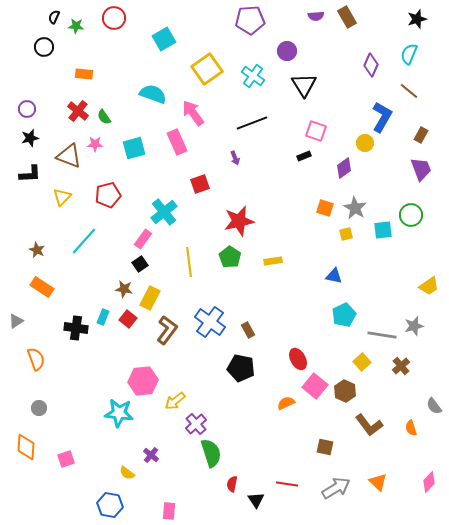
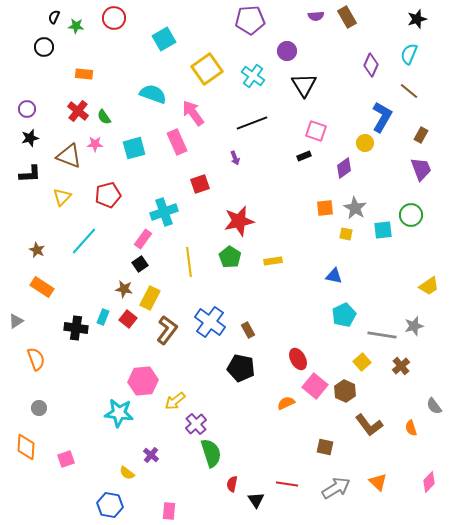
orange square at (325, 208): rotated 24 degrees counterclockwise
cyan cross at (164, 212): rotated 20 degrees clockwise
yellow square at (346, 234): rotated 24 degrees clockwise
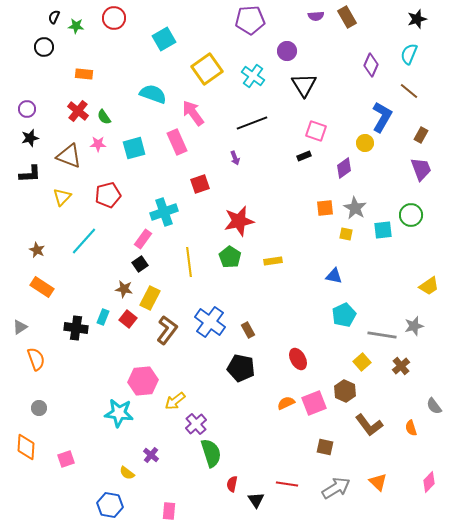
pink star at (95, 144): moved 3 px right
gray triangle at (16, 321): moved 4 px right, 6 px down
pink square at (315, 386): moved 1 px left, 17 px down; rotated 30 degrees clockwise
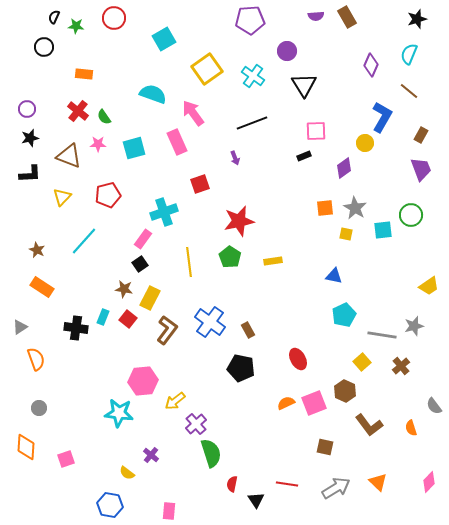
pink square at (316, 131): rotated 20 degrees counterclockwise
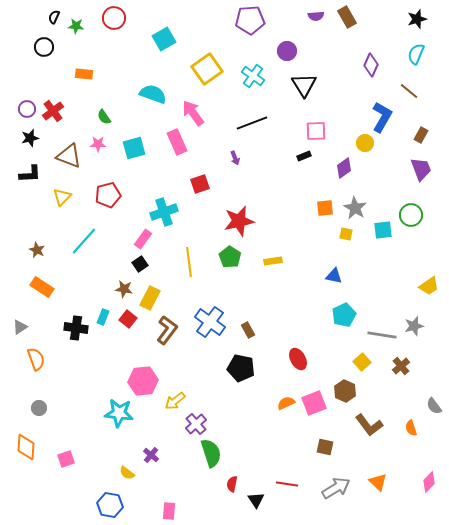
cyan semicircle at (409, 54): moved 7 px right
red cross at (78, 111): moved 25 px left; rotated 15 degrees clockwise
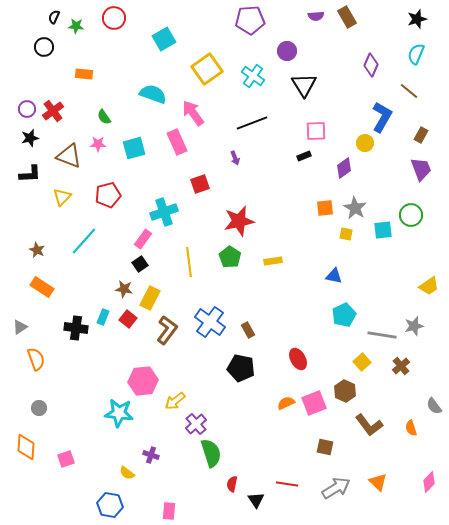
purple cross at (151, 455): rotated 21 degrees counterclockwise
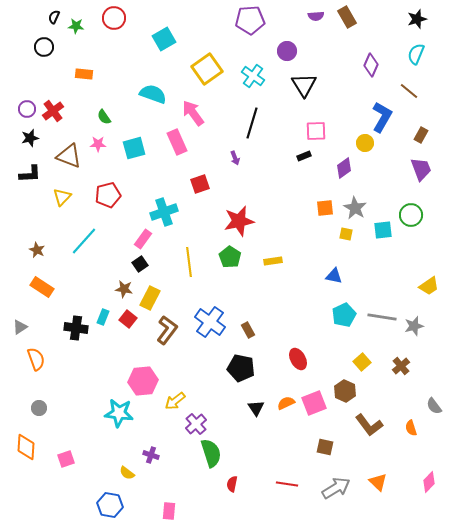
black line at (252, 123): rotated 52 degrees counterclockwise
gray line at (382, 335): moved 18 px up
black triangle at (256, 500): moved 92 px up
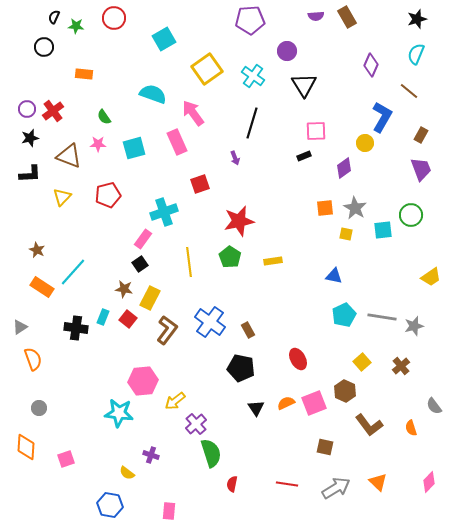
cyan line at (84, 241): moved 11 px left, 31 px down
yellow trapezoid at (429, 286): moved 2 px right, 9 px up
orange semicircle at (36, 359): moved 3 px left
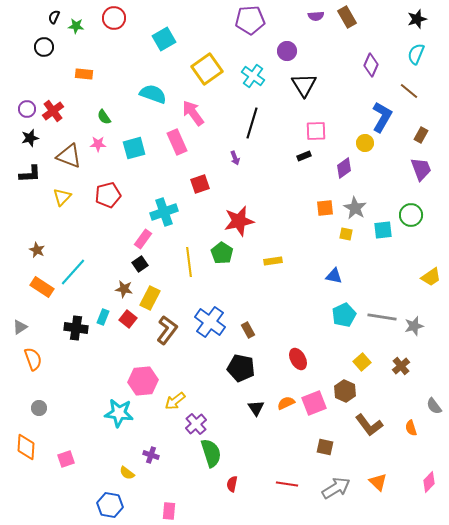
green pentagon at (230, 257): moved 8 px left, 4 px up
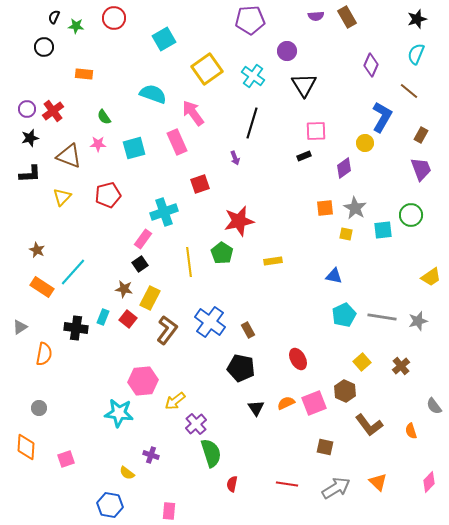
gray star at (414, 326): moved 4 px right, 5 px up
orange semicircle at (33, 359): moved 11 px right, 5 px up; rotated 30 degrees clockwise
orange semicircle at (411, 428): moved 3 px down
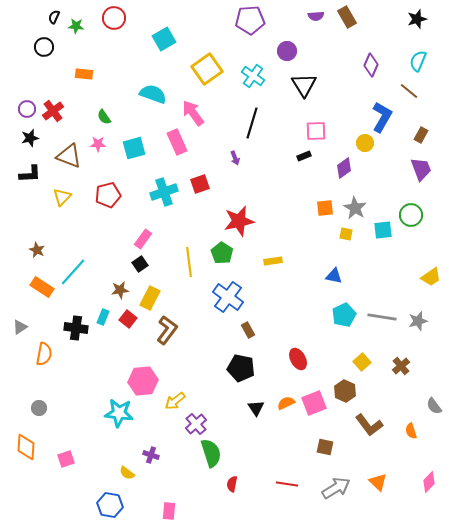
cyan semicircle at (416, 54): moved 2 px right, 7 px down
cyan cross at (164, 212): moved 20 px up
brown star at (124, 289): moved 4 px left, 1 px down; rotated 18 degrees counterclockwise
blue cross at (210, 322): moved 18 px right, 25 px up
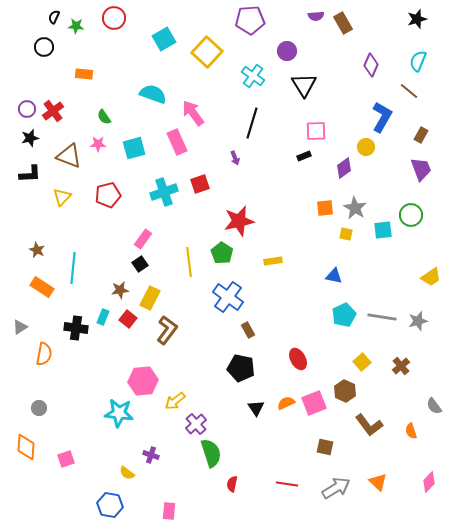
brown rectangle at (347, 17): moved 4 px left, 6 px down
yellow square at (207, 69): moved 17 px up; rotated 12 degrees counterclockwise
yellow circle at (365, 143): moved 1 px right, 4 px down
cyan line at (73, 272): moved 4 px up; rotated 36 degrees counterclockwise
